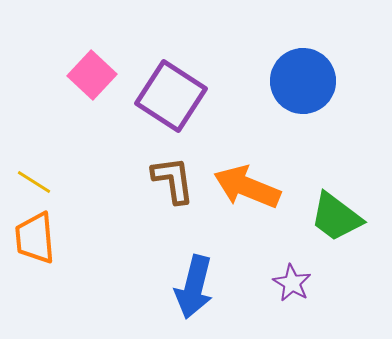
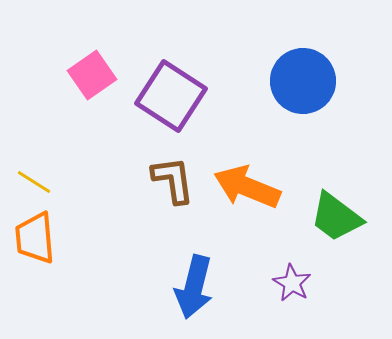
pink square: rotated 12 degrees clockwise
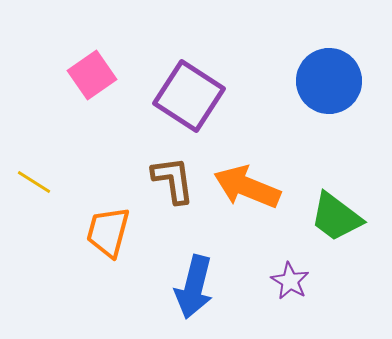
blue circle: moved 26 px right
purple square: moved 18 px right
orange trapezoid: moved 73 px right, 6 px up; rotated 20 degrees clockwise
purple star: moved 2 px left, 2 px up
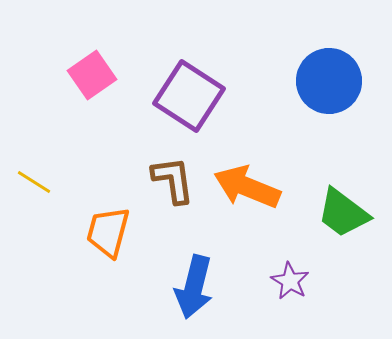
green trapezoid: moved 7 px right, 4 px up
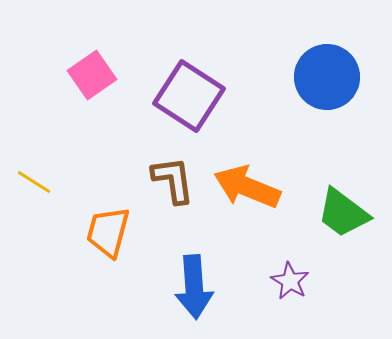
blue circle: moved 2 px left, 4 px up
blue arrow: rotated 18 degrees counterclockwise
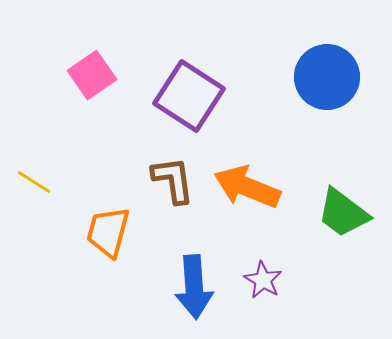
purple star: moved 27 px left, 1 px up
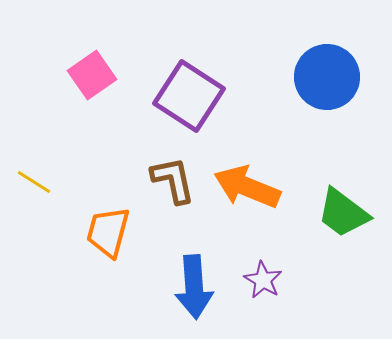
brown L-shape: rotated 4 degrees counterclockwise
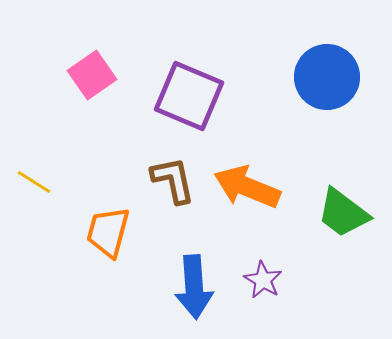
purple square: rotated 10 degrees counterclockwise
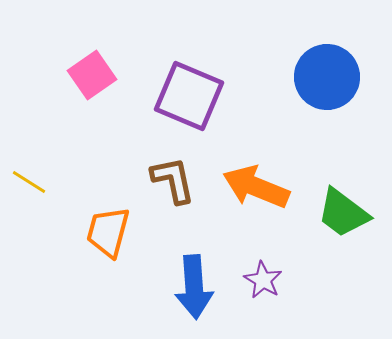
yellow line: moved 5 px left
orange arrow: moved 9 px right
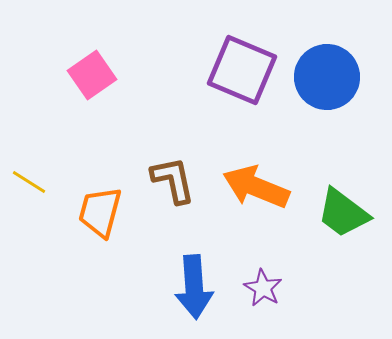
purple square: moved 53 px right, 26 px up
orange trapezoid: moved 8 px left, 20 px up
purple star: moved 8 px down
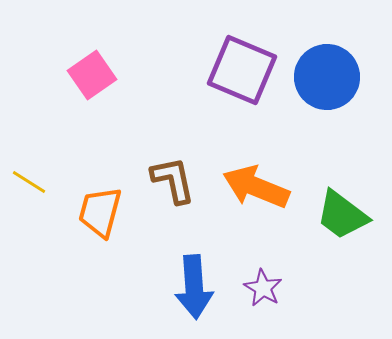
green trapezoid: moved 1 px left, 2 px down
